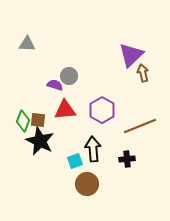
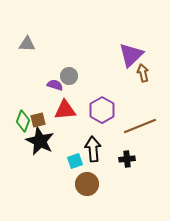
brown square: rotated 21 degrees counterclockwise
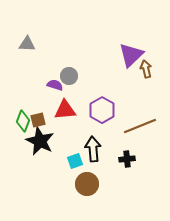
brown arrow: moved 3 px right, 4 px up
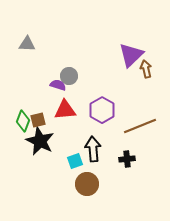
purple semicircle: moved 3 px right
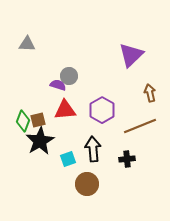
brown arrow: moved 4 px right, 24 px down
black star: rotated 16 degrees clockwise
cyan square: moved 7 px left, 2 px up
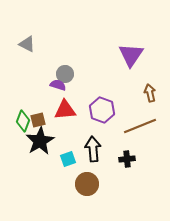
gray triangle: rotated 24 degrees clockwise
purple triangle: rotated 12 degrees counterclockwise
gray circle: moved 4 px left, 2 px up
purple hexagon: rotated 10 degrees counterclockwise
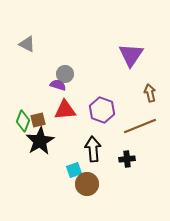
cyan square: moved 6 px right, 11 px down
